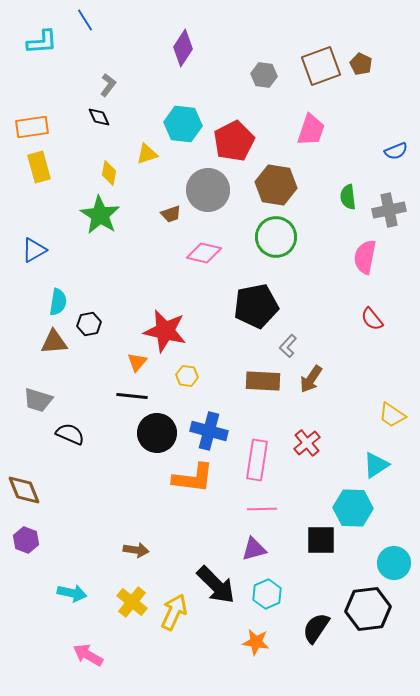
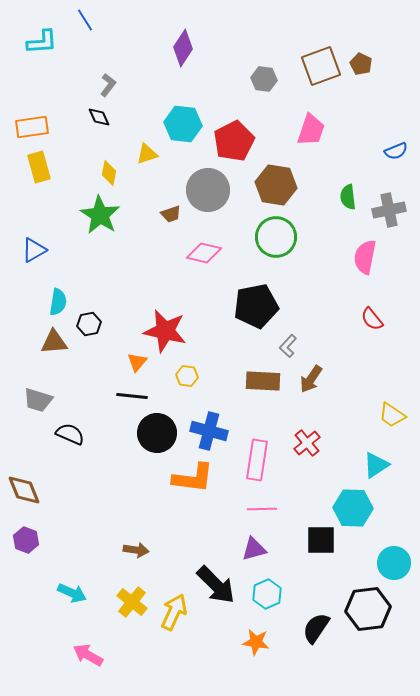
gray hexagon at (264, 75): moved 4 px down
cyan arrow at (72, 593): rotated 12 degrees clockwise
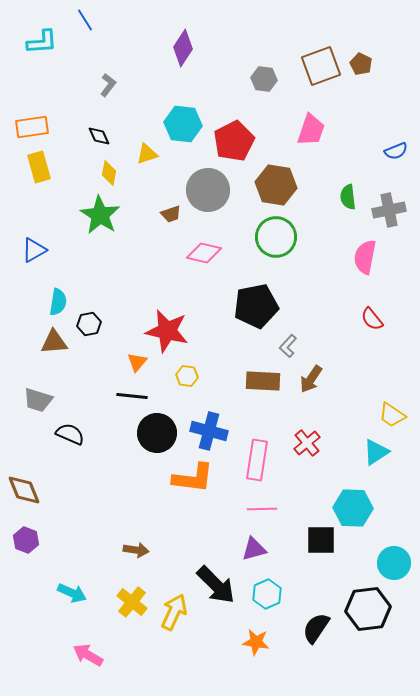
black diamond at (99, 117): moved 19 px down
red star at (165, 331): moved 2 px right
cyan triangle at (376, 465): moved 13 px up
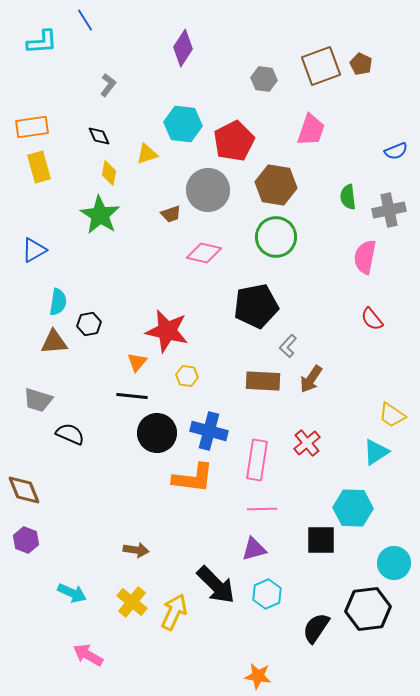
orange star at (256, 642): moved 2 px right, 34 px down
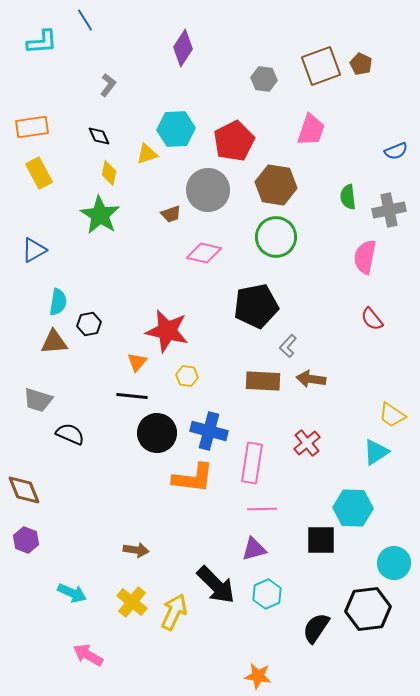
cyan hexagon at (183, 124): moved 7 px left, 5 px down; rotated 9 degrees counterclockwise
yellow rectangle at (39, 167): moved 6 px down; rotated 12 degrees counterclockwise
brown arrow at (311, 379): rotated 64 degrees clockwise
pink rectangle at (257, 460): moved 5 px left, 3 px down
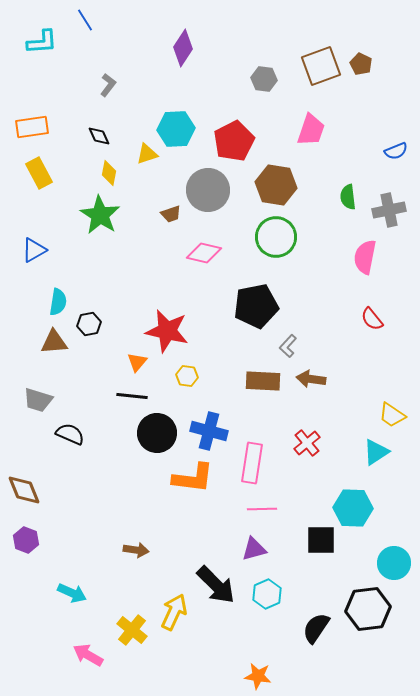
yellow cross at (132, 602): moved 28 px down
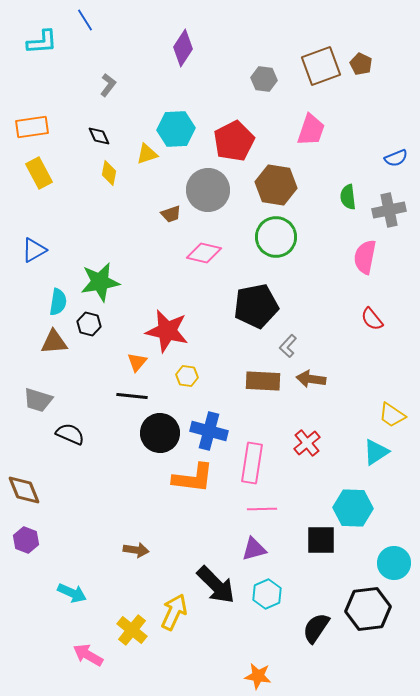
blue semicircle at (396, 151): moved 7 px down
green star at (100, 215): moved 67 px down; rotated 30 degrees clockwise
black hexagon at (89, 324): rotated 25 degrees clockwise
black circle at (157, 433): moved 3 px right
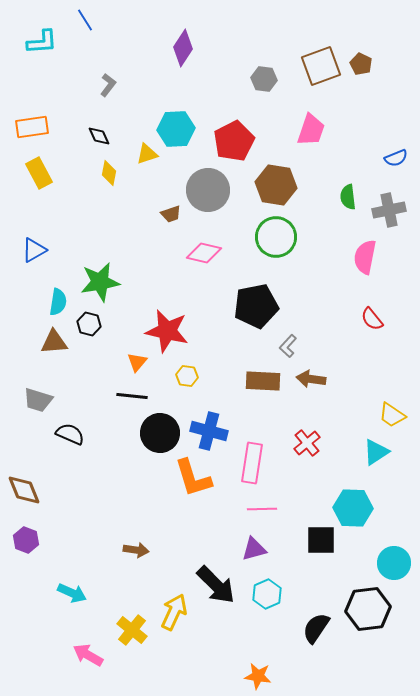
orange L-shape at (193, 478): rotated 66 degrees clockwise
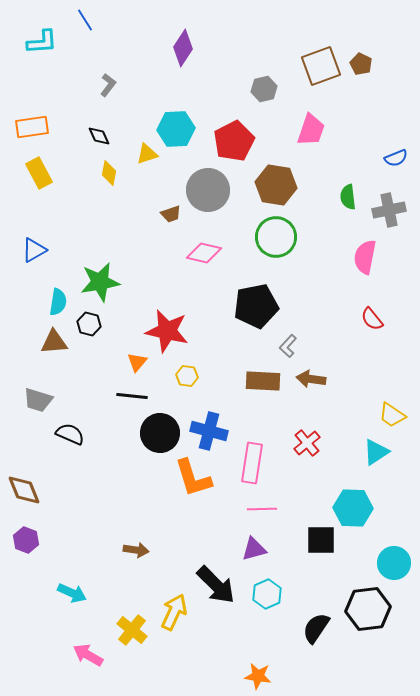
gray hexagon at (264, 79): moved 10 px down; rotated 20 degrees counterclockwise
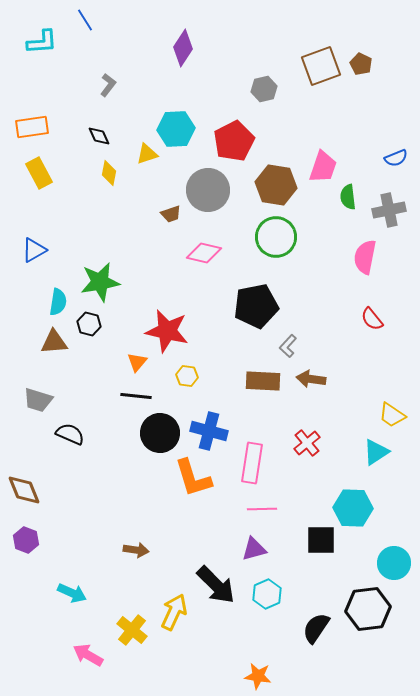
pink trapezoid at (311, 130): moved 12 px right, 37 px down
black line at (132, 396): moved 4 px right
